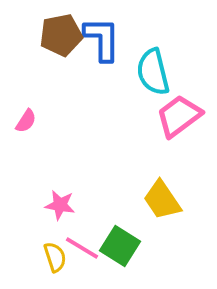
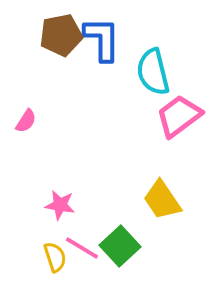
green square: rotated 15 degrees clockwise
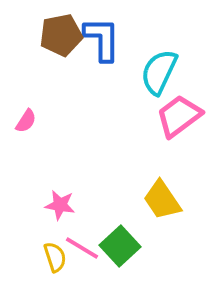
cyan semicircle: moved 6 px right; rotated 39 degrees clockwise
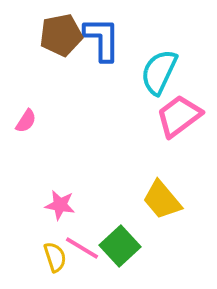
yellow trapezoid: rotated 6 degrees counterclockwise
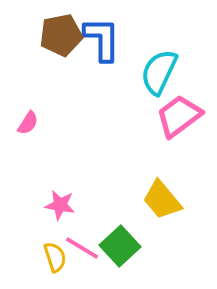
pink semicircle: moved 2 px right, 2 px down
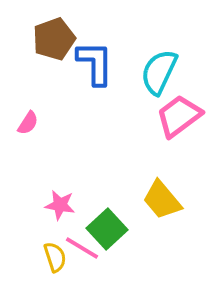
brown pentagon: moved 7 px left, 4 px down; rotated 9 degrees counterclockwise
blue L-shape: moved 7 px left, 24 px down
green square: moved 13 px left, 17 px up
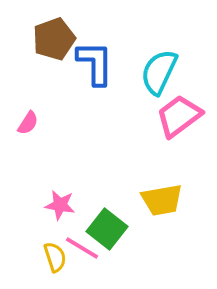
yellow trapezoid: rotated 60 degrees counterclockwise
green square: rotated 9 degrees counterclockwise
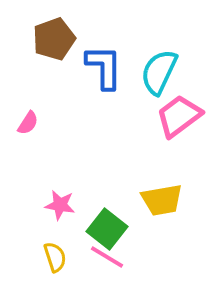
blue L-shape: moved 9 px right, 4 px down
pink line: moved 25 px right, 9 px down
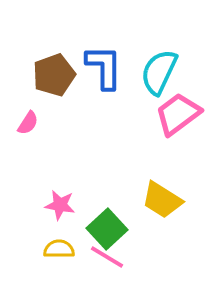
brown pentagon: moved 36 px down
pink trapezoid: moved 1 px left, 2 px up
yellow trapezoid: rotated 42 degrees clockwise
green square: rotated 9 degrees clockwise
yellow semicircle: moved 4 px right, 8 px up; rotated 72 degrees counterclockwise
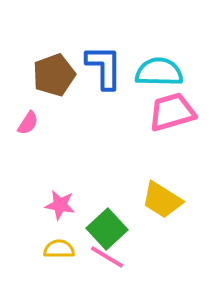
cyan semicircle: rotated 66 degrees clockwise
pink trapezoid: moved 6 px left, 2 px up; rotated 21 degrees clockwise
